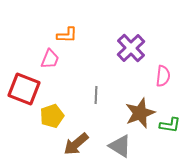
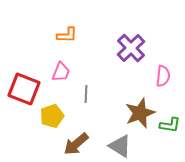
pink trapezoid: moved 11 px right, 13 px down
gray line: moved 10 px left, 1 px up
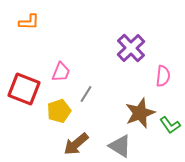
orange L-shape: moved 38 px left, 13 px up
gray line: rotated 30 degrees clockwise
yellow pentagon: moved 7 px right, 5 px up
green L-shape: rotated 45 degrees clockwise
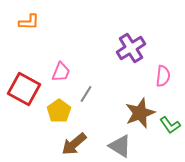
purple cross: rotated 12 degrees clockwise
red square: rotated 8 degrees clockwise
yellow pentagon: rotated 15 degrees counterclockwise
brown arrow: moved 2 px left
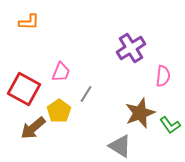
brown arrow: moved 41 px left, 16 px up
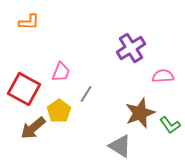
pink semicircle: rotated 100 degrees counterclockwise
